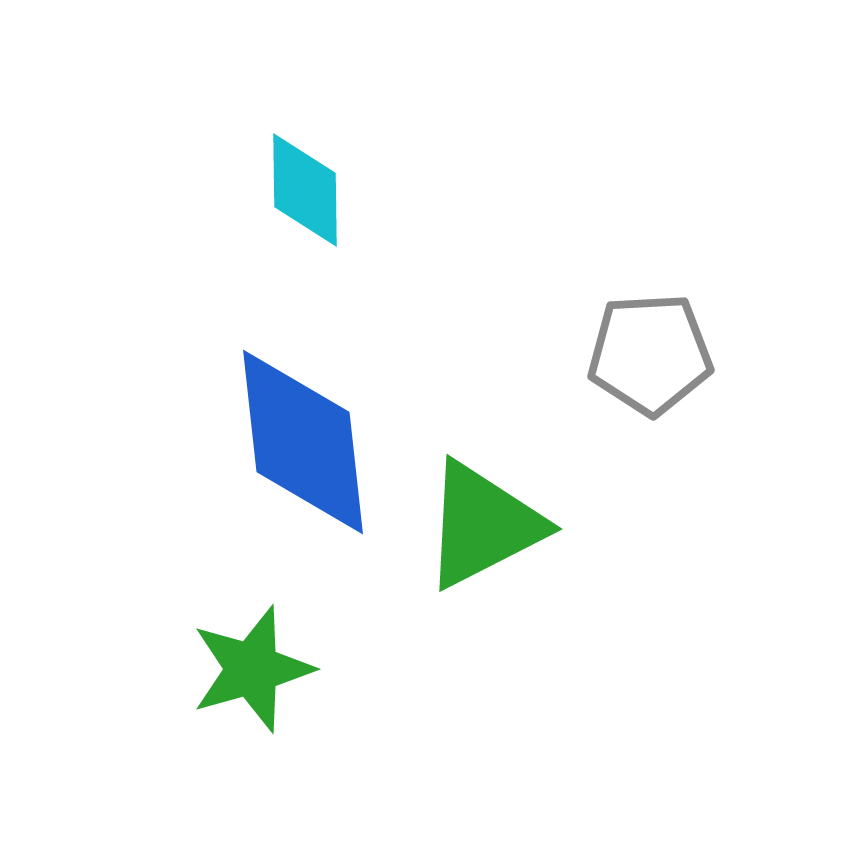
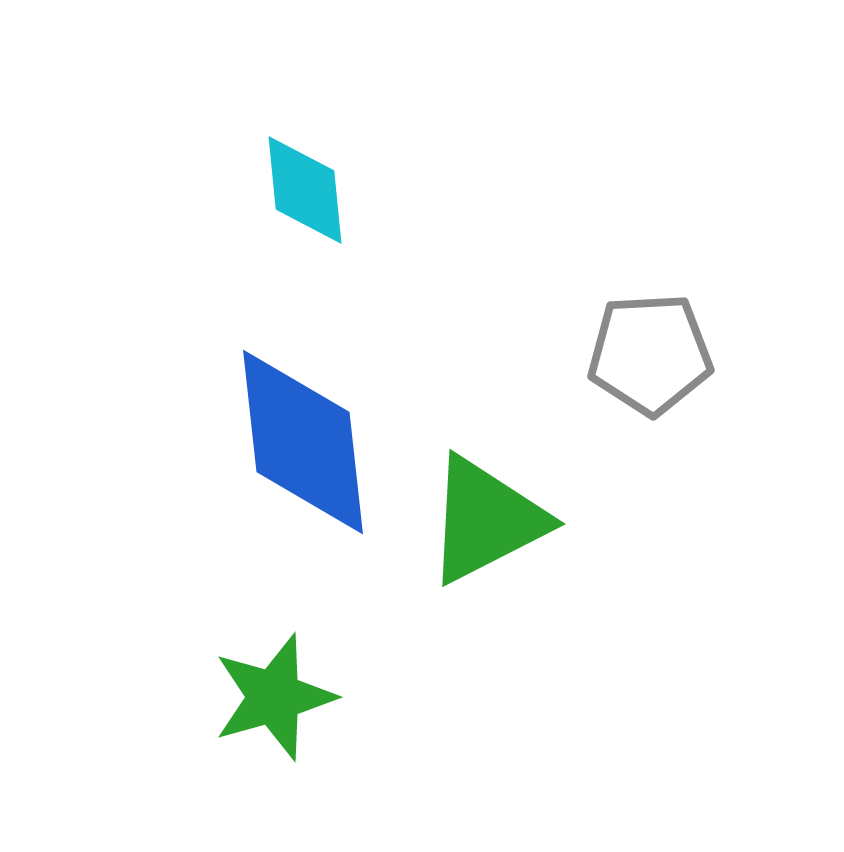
cyan diamond: rotated 5 degrees counterclockwise
green triangle: moved 3 px right, 5 px up
green star: moved 22 px right, 28 px down
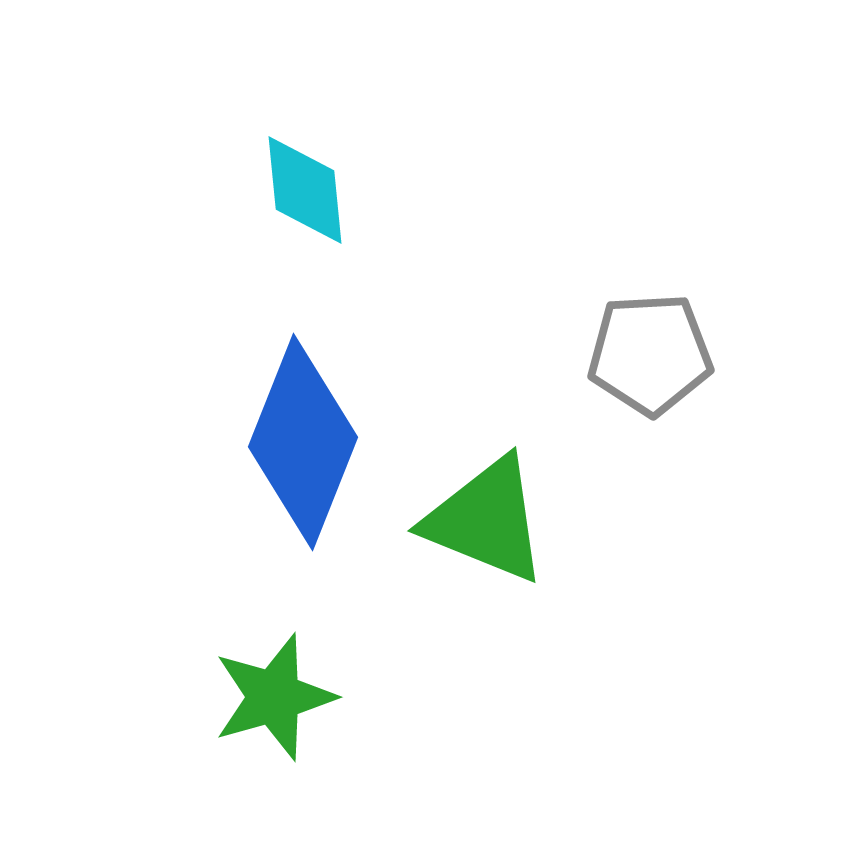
blue diamond: rotated 28 degrees clockwise
green triangle: rotated 49 degrees clockwise
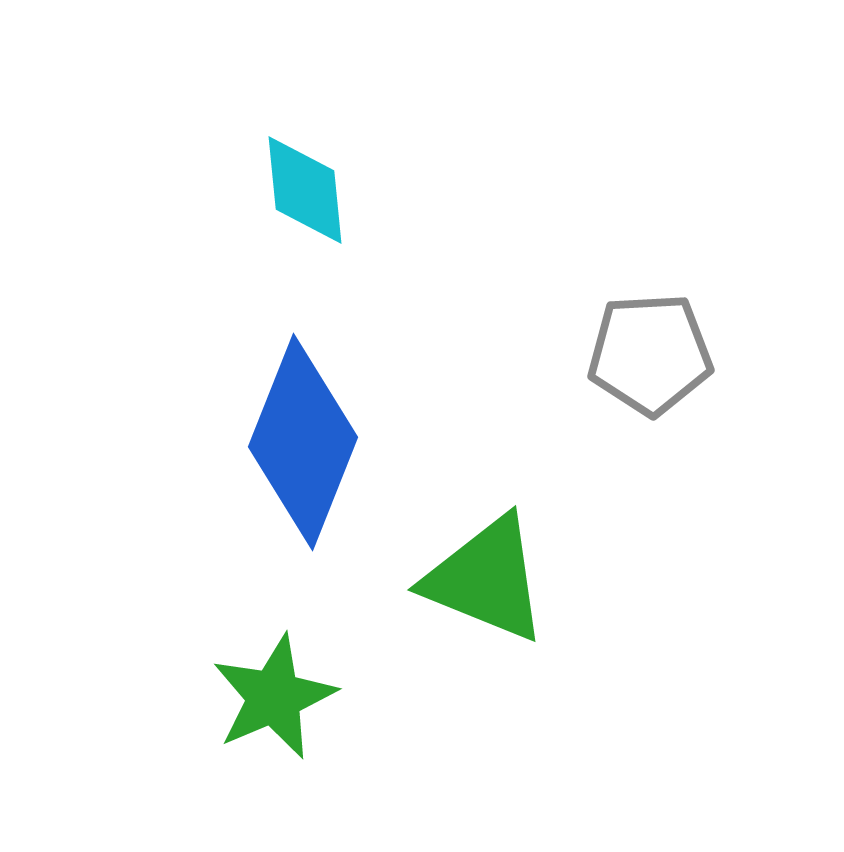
green triangle: moved 59 px down
green star: rotated 7 degrees counterclockwise
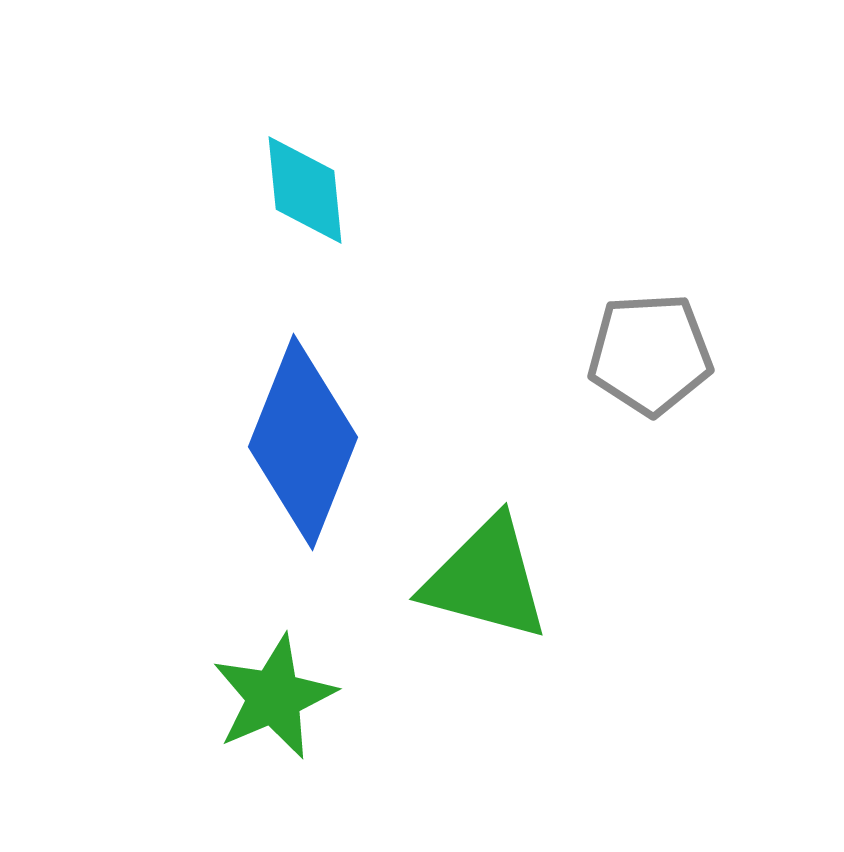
green triangle: rotated 7 degrees counterclockwise
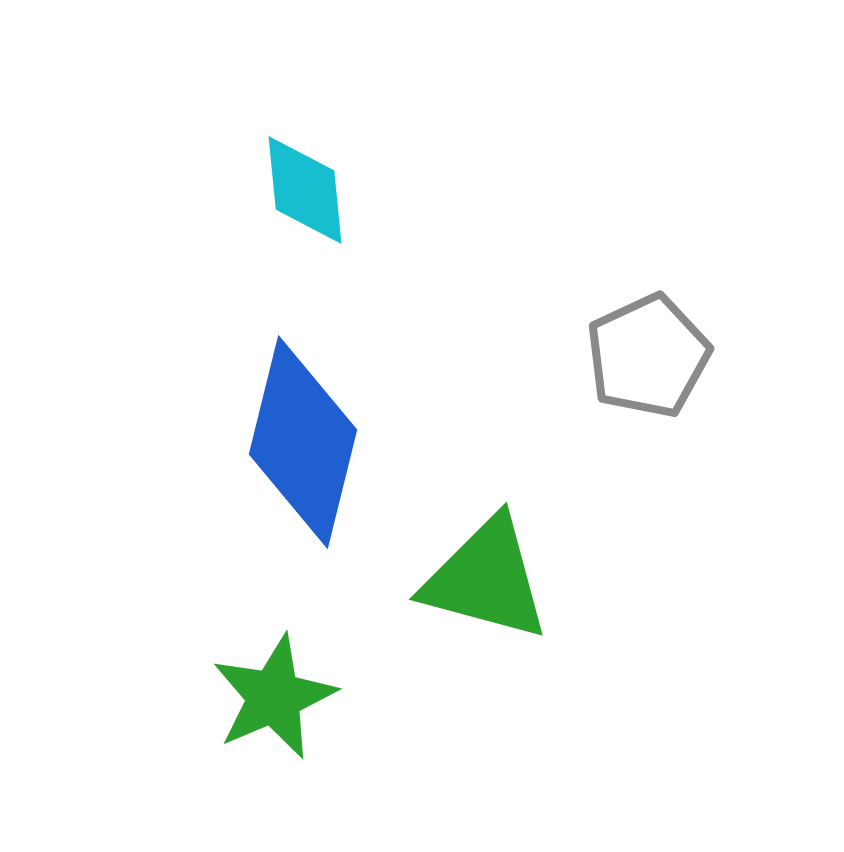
gray pentagon: moved 2 px left, 2 px down; rotated 22 degrees counterclockwise
blue diamond: rotated 8 degrees counterclockwise
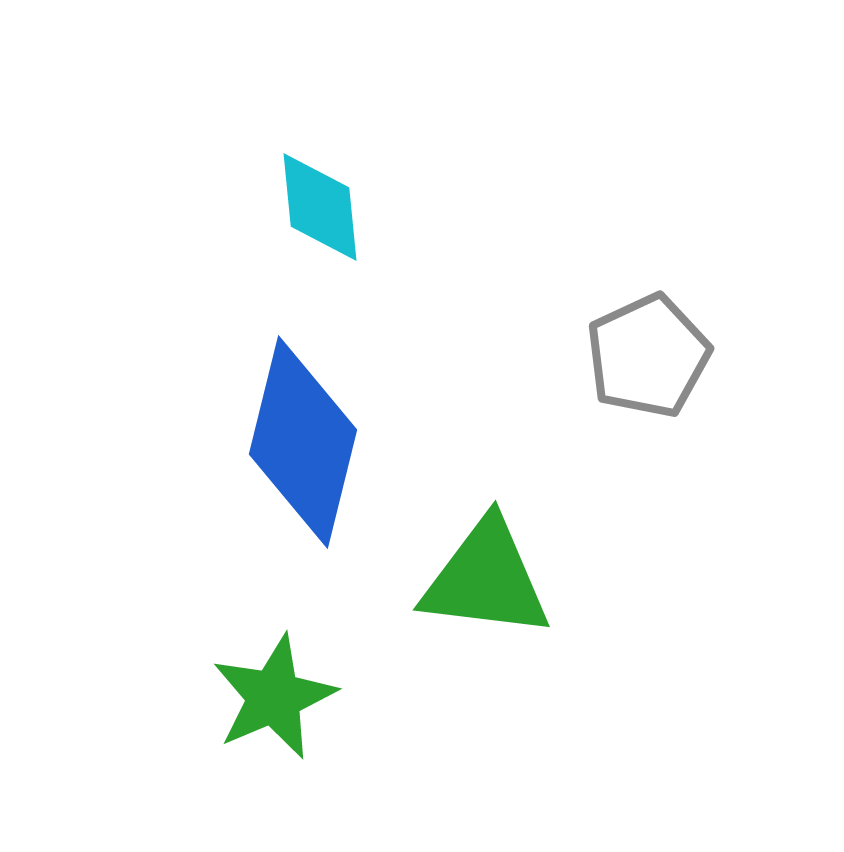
cyan diamond: moved 15 px right, 17 px down
green triangle: rotated 8 degrees counterclockwise
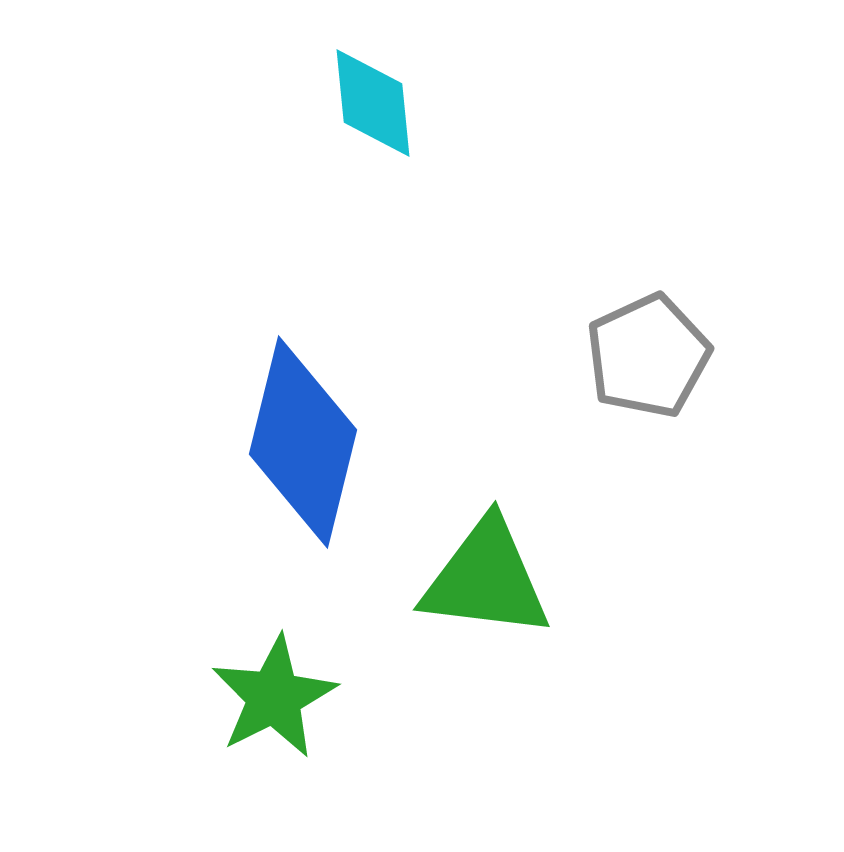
cyan diamond: moved 53 px right, 104 px up
green star: rotated 4 degrees counterclockwise
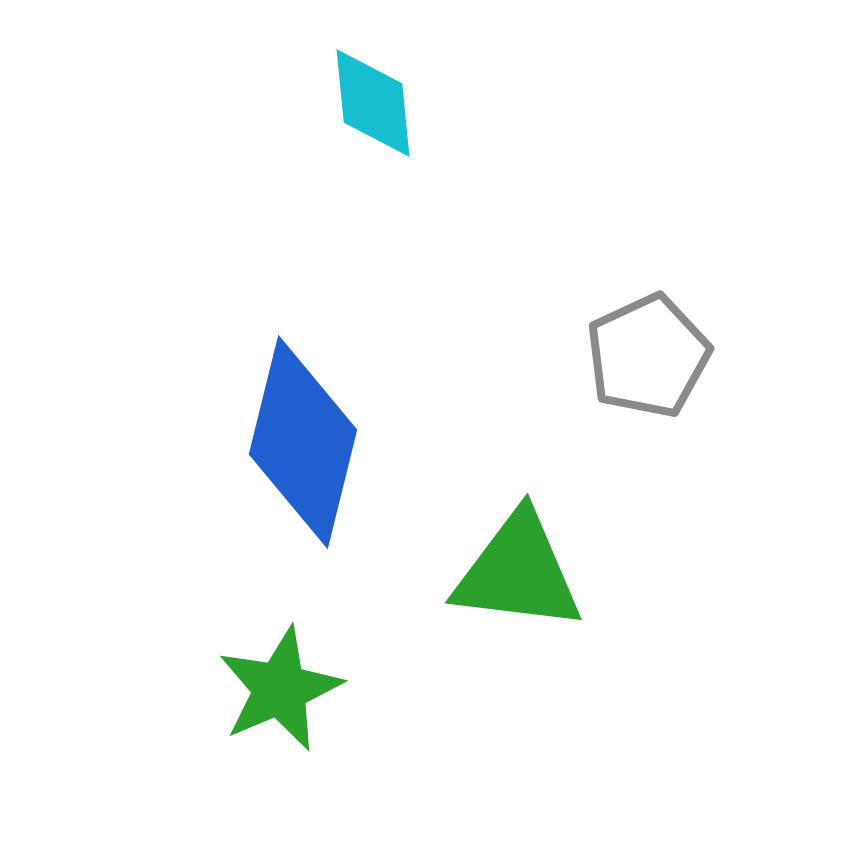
green triangle: moved 32 px right, 7 px up
green star: moved 6 px right, 8 px up; rotated 4 degrees clockwise
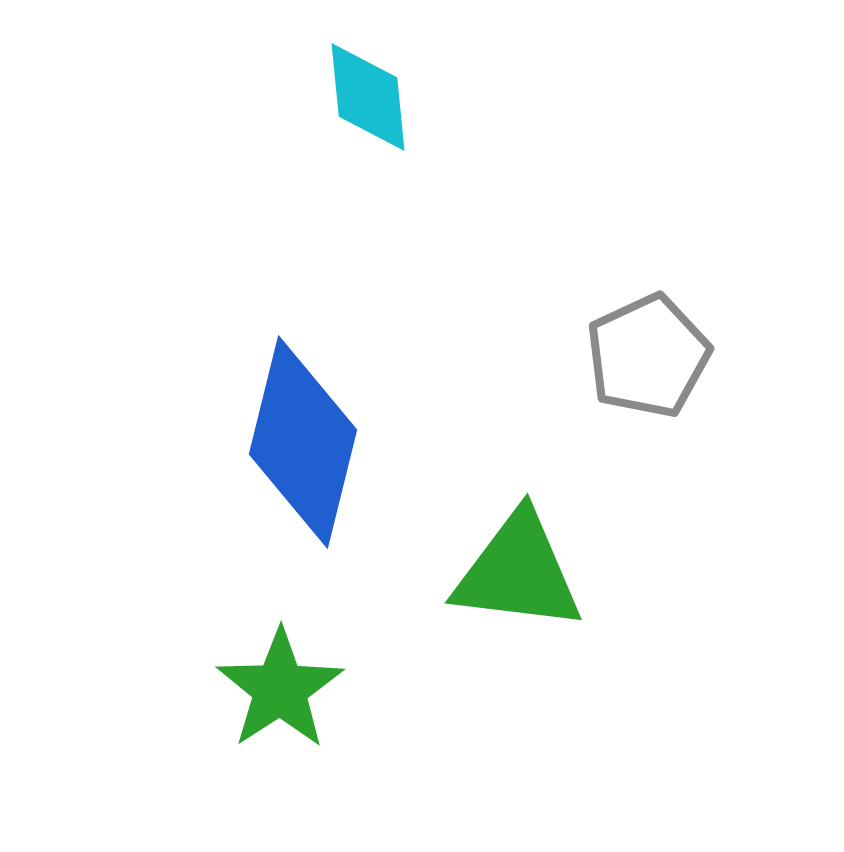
cyan diamond: moved 5 px left, 6 px up
green star: rotated 10 degrees counterclockwise
